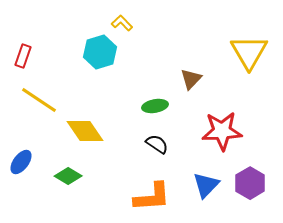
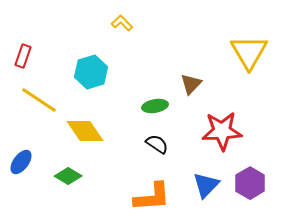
cyan hexagon: moved 9 px left, 20 px down
brown triangle: moved 5 px down
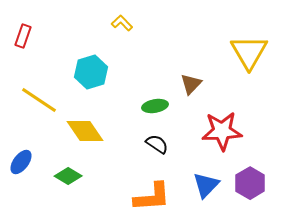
red rectangle: moved 20 px up
